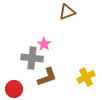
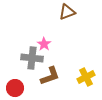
brown L-shape: moved 3 px right, 1 px up
red circle: moved 1 px right, 1 px up
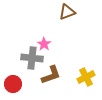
brown L-shape: moved 1 px right, 1 px up
red circle: moved 2 px left, 4 px up
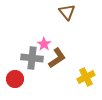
brown triangle: rotated 48 degrees counterclockwise
brown L-shape: moved 6 px right, 17 px up; rotated 15 degrees counterclockwise
red circle: moved 2 px right, 5 px up
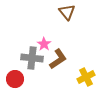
brown L-shape: moved 1 px right, 1 px down
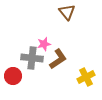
pink star: rotated 24 degrees clockwise
red circle: moved 2 px left, 3 px up
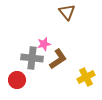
red circle: moved 4 px right, 4 px down
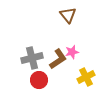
brown triangle: moved 1 px right, 3 px down
pink star: moved 28 px right, 8 px down
gray cross: rotated 20 degrees counterclockwise
red circle: moved 22 px right
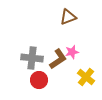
brown triangle: moved 2 px down; rotated 48 degrees clockwise
gray cross: rotated 20 degrees clockwise
yellow cross: rotated 24 degrees counterclockwise
